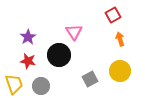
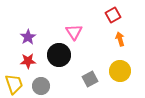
red star: rotated 14 degrees counterclockwise
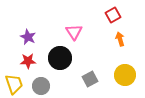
purple star: rotated 14 degrees counterclockwise
black circle: moved 1 px right, 3 px down
yellow circle: moved 5 px right, 4 px down
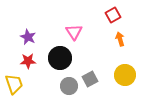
gray circle: moved 28 px right
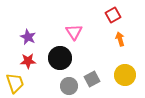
gray square: moved 2 px right
yellow trapezoid: moved 1 px right, 1 px up
